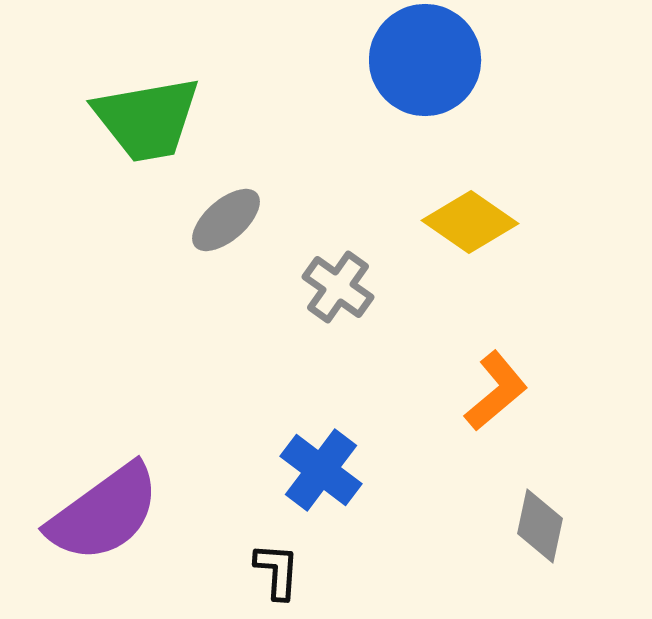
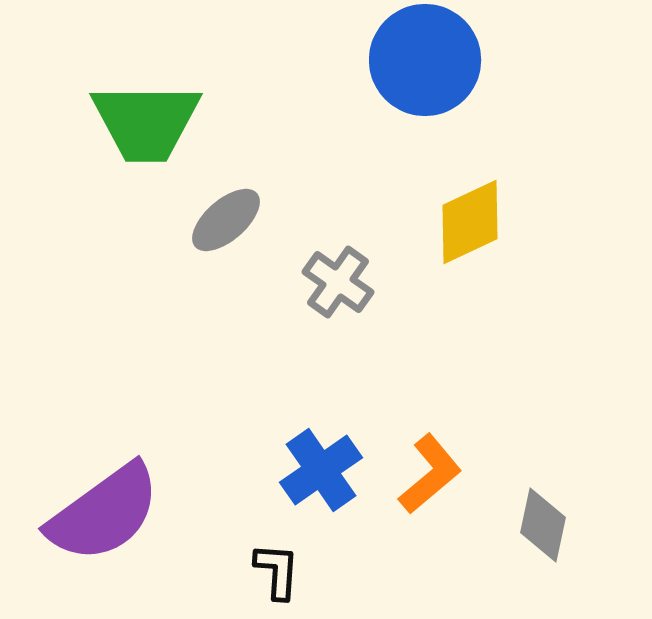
green trapezoid: moved 1 px left, 3 px down; rotated 10 degrees clockwise
yellow diamond: rotated 60 degrees counterclockwise
gray cross: moved 5 px up
orange L-shape: moved 66 px left, 83 px down
blue cross: rotated 18 degrees clockwise
gray diamond: moved 3 px right, 1 px up
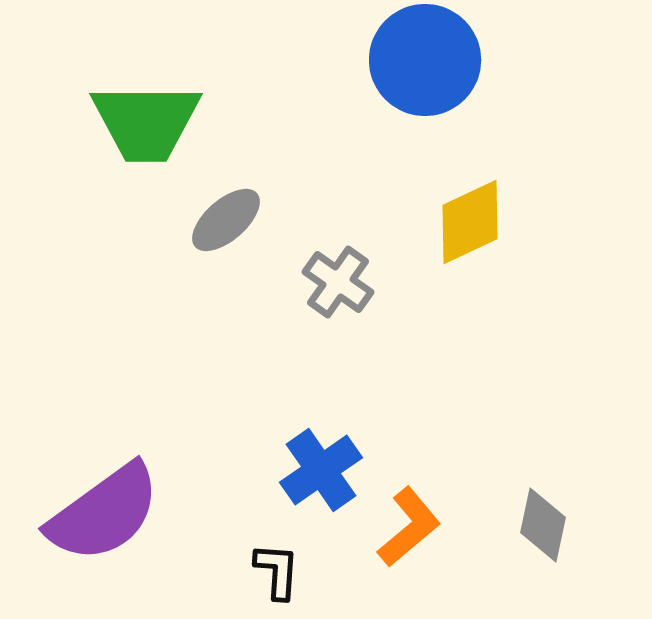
orange L-shape: moved 21 px left, 53 px down
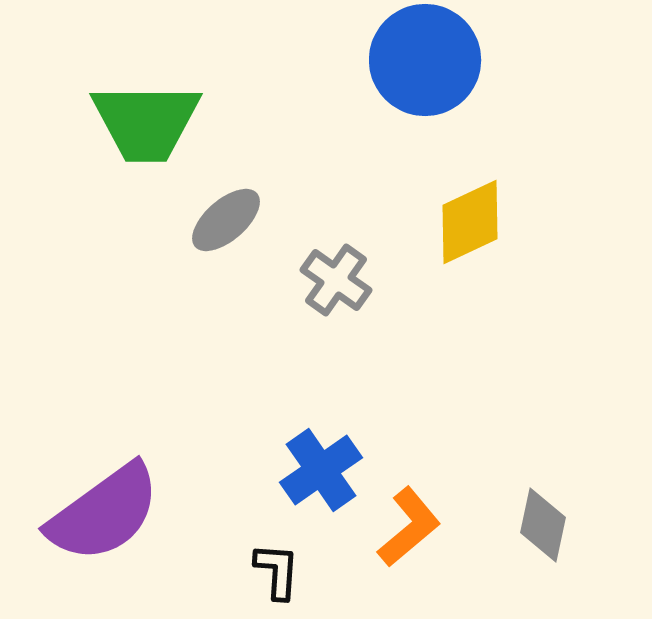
gray cross: moved 2 px left, 2 px up
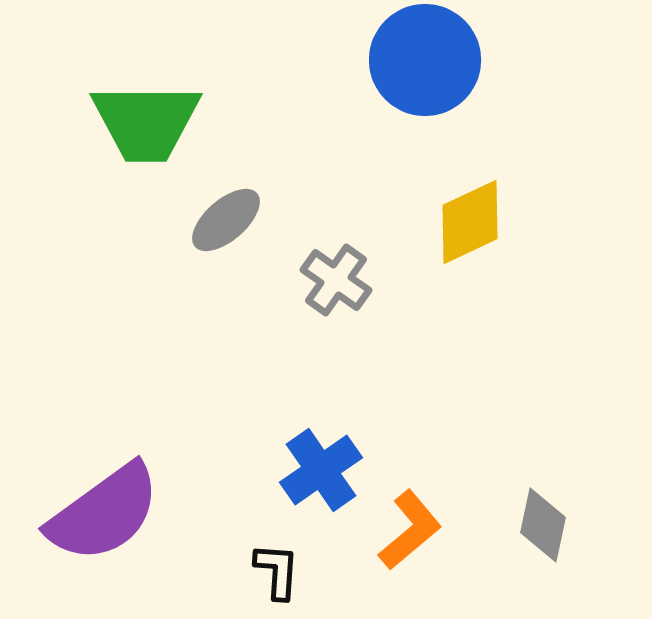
orange L-shape: moved 1 px right, 3 px down
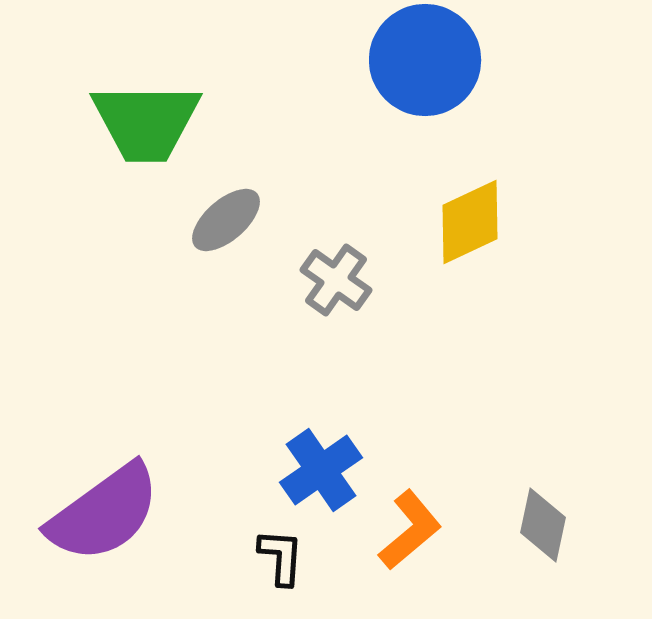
black L-shape: moved 4 px right, 14 px up
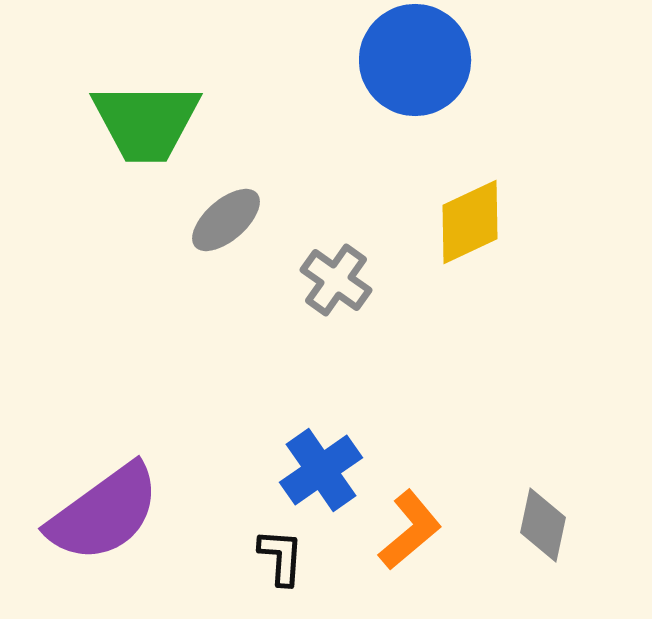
blue circle: moved 10 px left
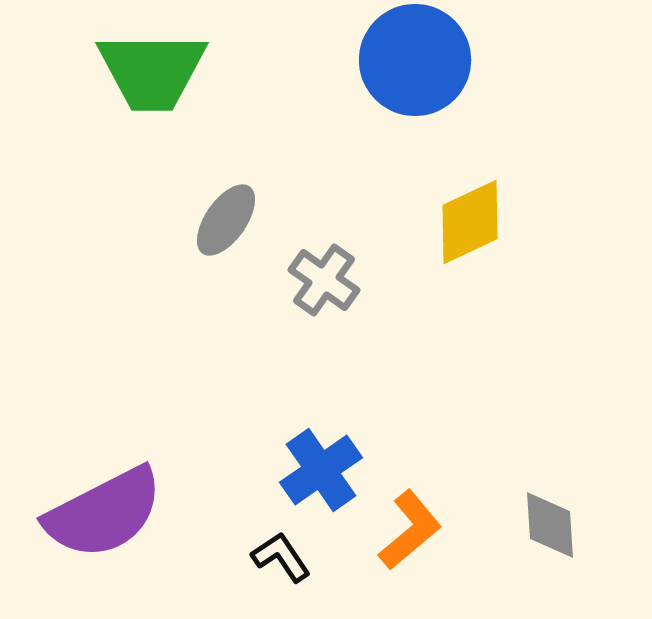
green trapezoid: moved 6 px right, 51 px up
gray ellipse: rotated 14 degrees counterclockwise
gray cross: moved 12 px left
purple semicircle: rotated 9 degrees clockwise
gray diamond: moved 7 px right; rotated 16 degrees counterclockwise
black L-shape: rotated 38 degrees counterclockwise
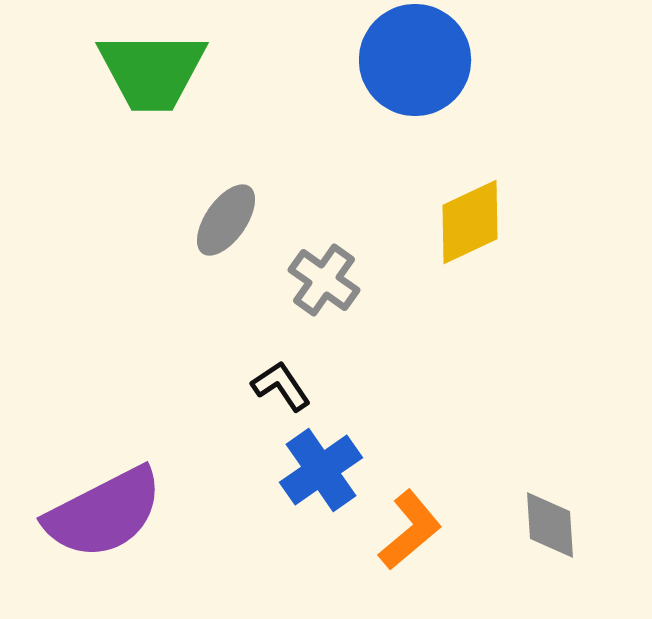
black L-shape: moved 171 px up
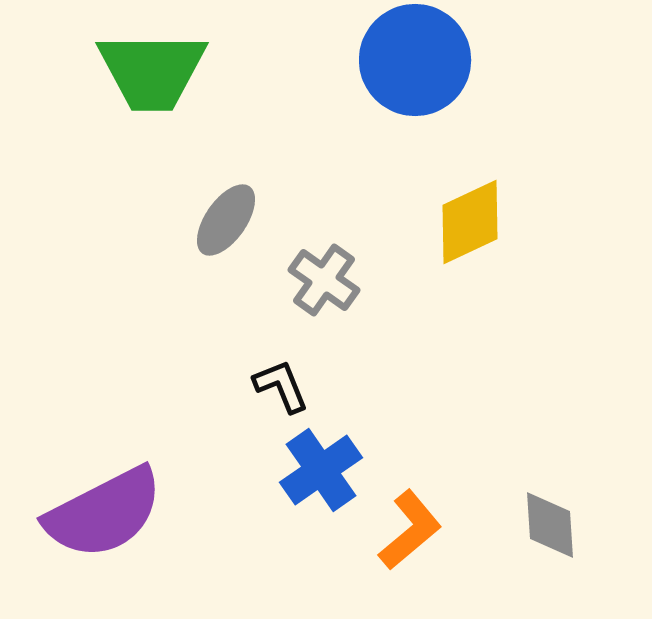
black L-shape: rotated 12 degrees clockwise
